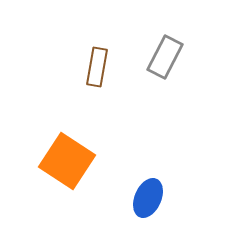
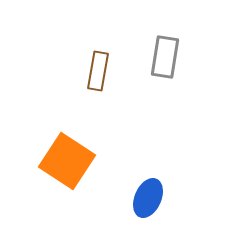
gray rectangle: rotated 18 degrees counterclockwise
brown rectangle: moved 1 px right, 4 px down
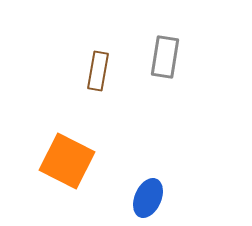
orange square: rotated 6 degrees counterclockwise
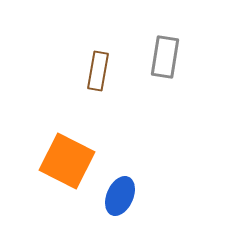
blue ellipse: moved 28 px left, 2 px up
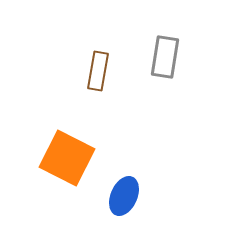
orange square: moved 3 px up
blue ellipse: moved 4 px right
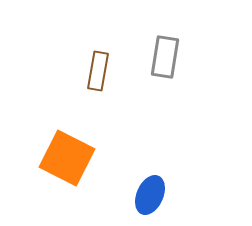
blue ellipse: moved 26 px right, 1 px up
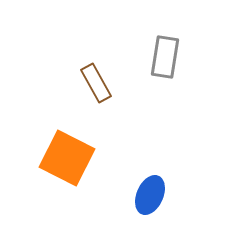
brown rectangle: moved 2 px left, 12 px down; rotated 39 degrees counterclockwise
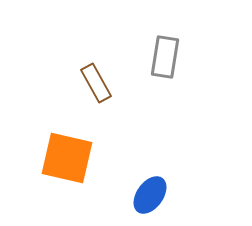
orange square: rotated 14 degrees counterclockwise
blue ellipse: rotated 12 degrees clockwise
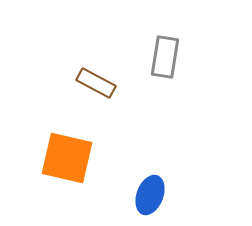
brown rectangle: rotated 33 degrees counterclockwise
blue ellipse: rotated 15 degrees counterclockwise
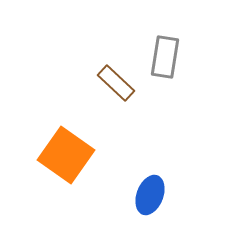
brown rectangle: moved 20 px right; rotated 15 degrees clockwise
orange square: moved 1 px left, 3 px up; rotated 22 degrees clockwise
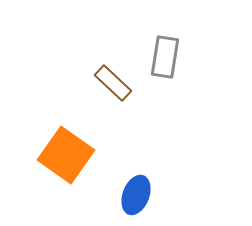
brown rectangle: moved 3 px left
blue ellipse: moved 14 px left
